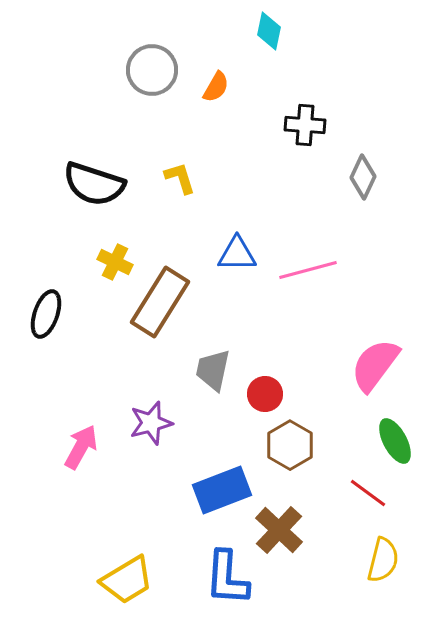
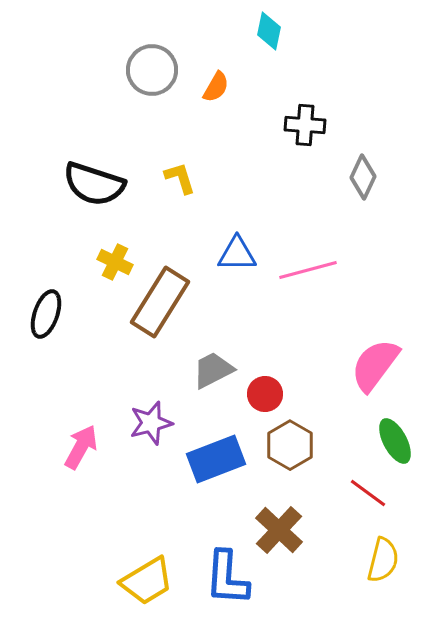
gray trapezoid: rotated 51 degrees clockwise
blue rectangle: moved 6 px left, 31 px up
yellow trapezoid: moved 20 px right, 1 px down
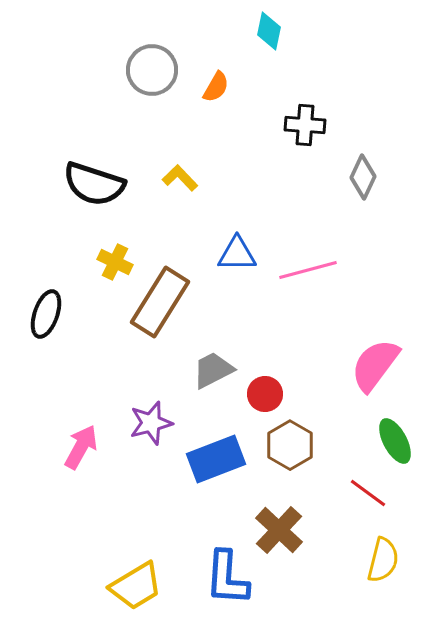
yellow L-shape: rotated 27 degrees counterclockwise
yellow trapezoid: moved 11 px left, 5 px down
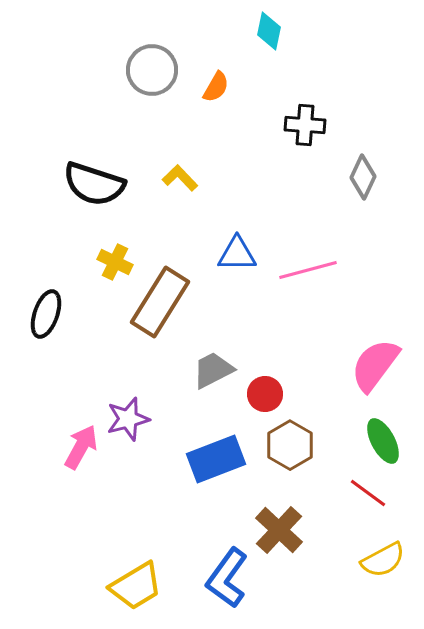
purple star: moved 23 px left, 4 px up
green ellipse: moved 12 px left
yellow semicircle: rotated 48 degrees clockwise
blue L-shape: rotated 32 degrees clockwise
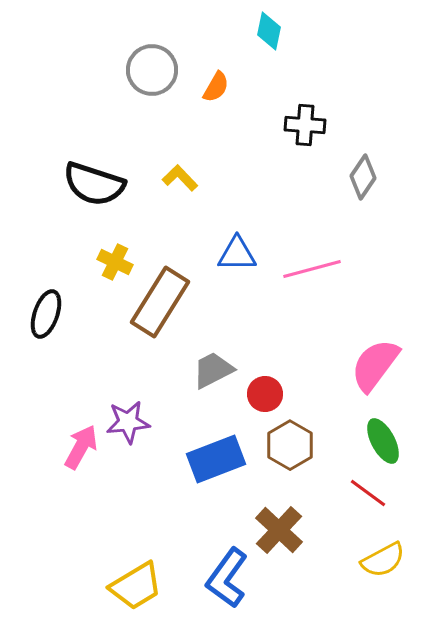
gray diamond: rotated 9 degrees clockwise
pink line: moved 4 px right, 1 px up
purple star: moved 3 px down; rotated 9 degrees clockwise
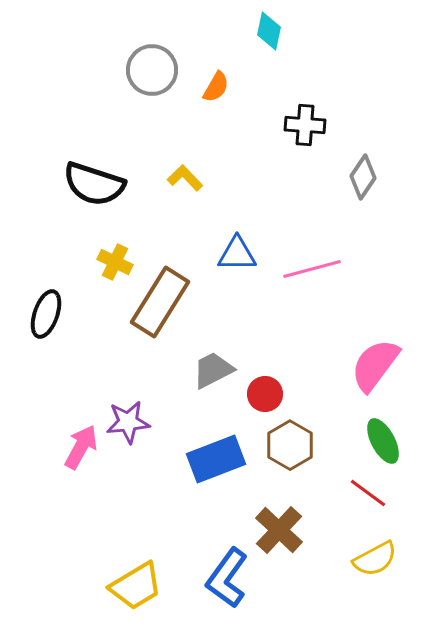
yellow L-shape: moved 5 px right
yellow semicircle: moved 8 px left, 1 px up
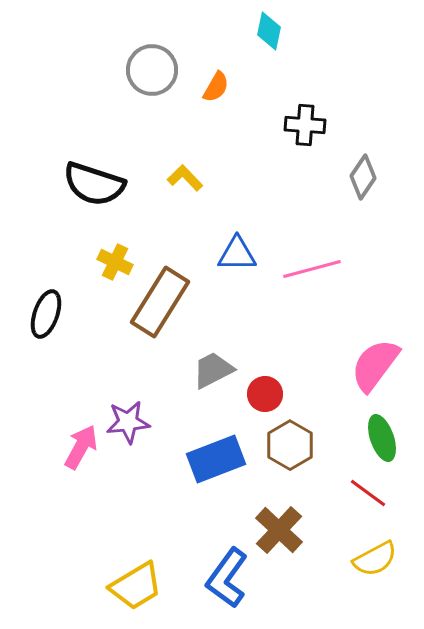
green ellipse: moved 1 px left, 3 px up; rotated 9 degrees clockwise
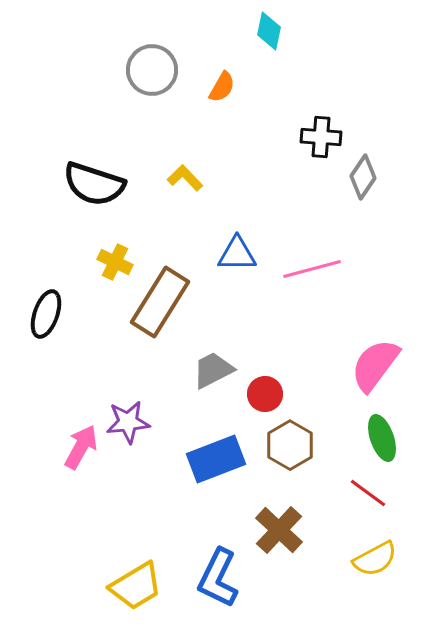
orange semicircle: moved 6 px right
black cross: moved 16 px right, 12 px down
blue L-shape: moved 9 px left; rotated 10 degrees counterclockwise
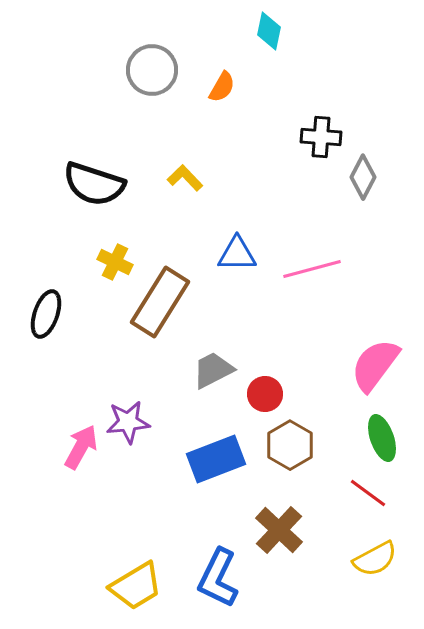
gray diamond: rotated 6 degrees counterclockwise
